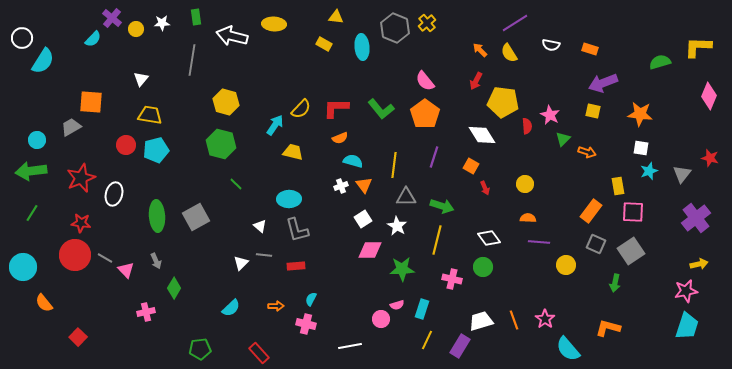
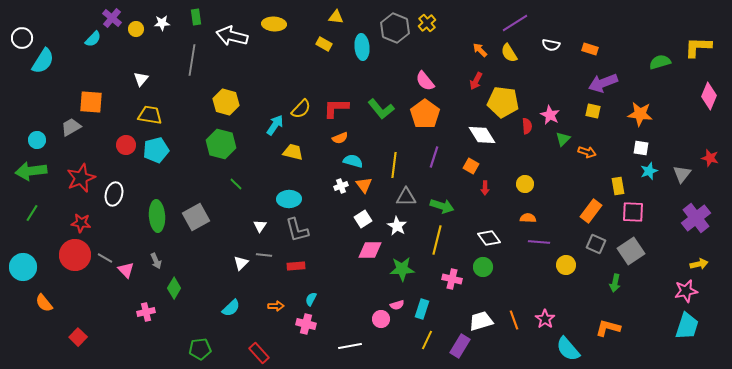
red arrow at (485, 188): rotated 24 degrees clockwise
white triangle at (260, 226): rotated 24 degrees clockwise
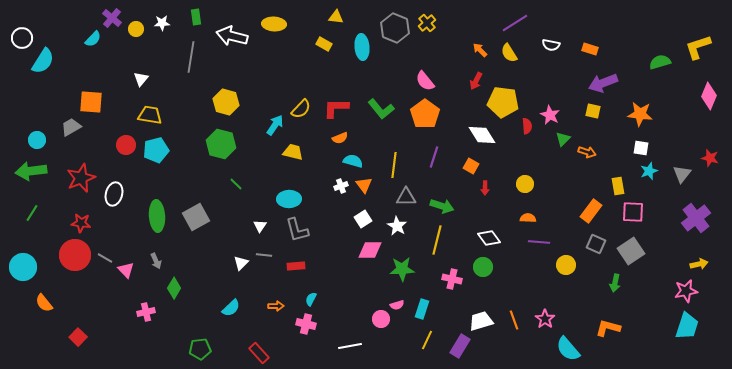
yellow L-shape at (698, 47): rotated 20 degrees counterclockwise
gray line at (192, 60): moved 1 px left, 3 px up
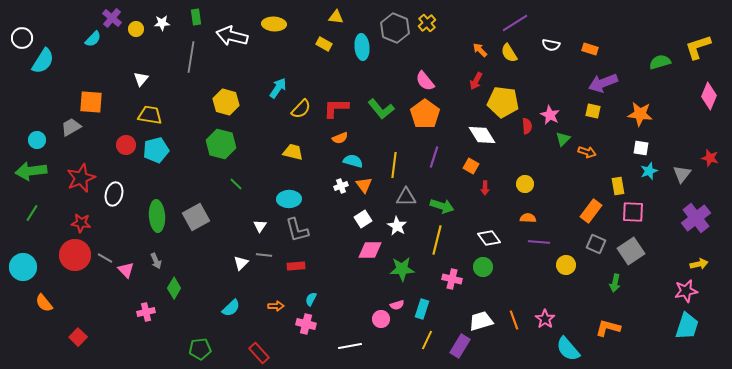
cyan arrow at (275, 125): moved 3 px right, 37 px up
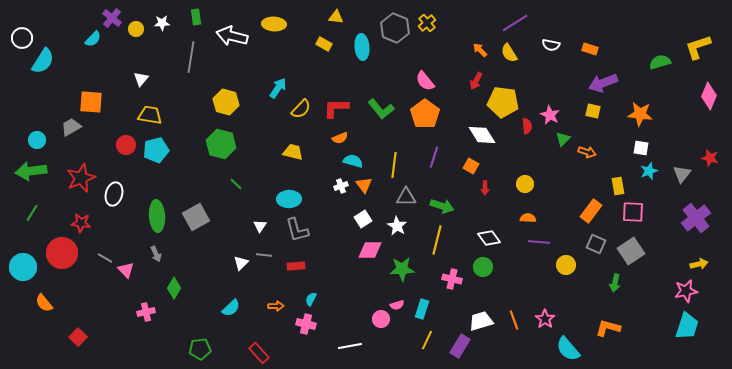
red circle at (75, 255): moved 13 px left, 2 px up
gray arrow at (156, 261): moved 7 px up
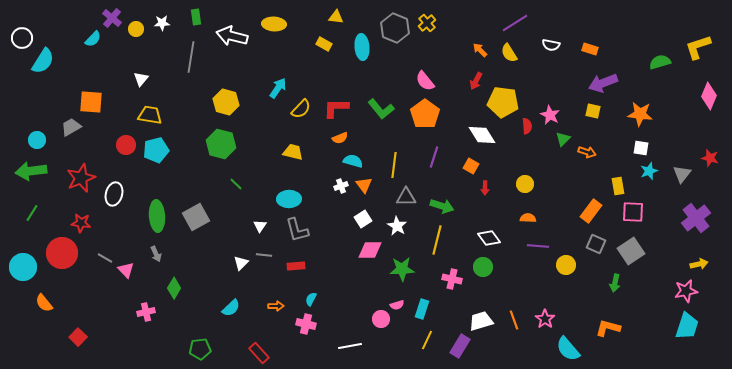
purple line at (539, 242): moved 1 px left, 4 px down
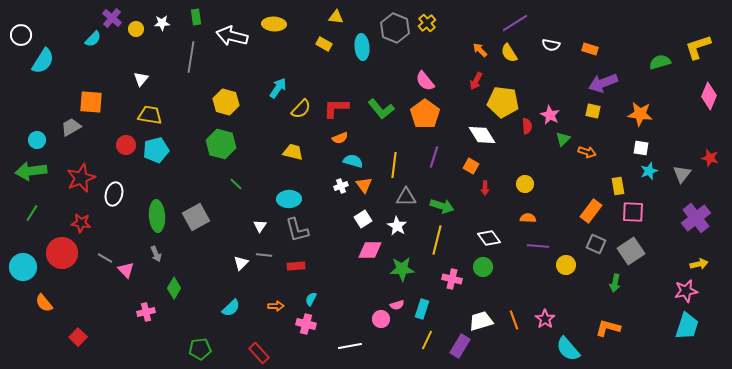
white circle at (22, 38): moved 1 px left, 3 px up
